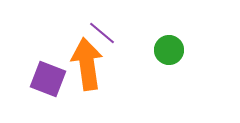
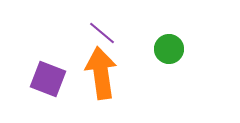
green circle: moved 1 px up
orange arrow: moved 14 px right, 9 px down
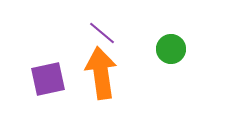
green circle: moved 2 px right
purple square: rotated 33 degrees counterclockwise
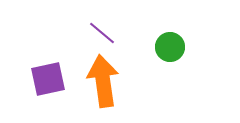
green circle: moved 1 px left, 2 px up
orange arrow: moved 2 px right, 8 px down
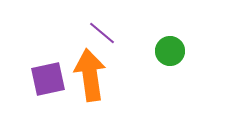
green circle: moved 4 px down
orange arrow: moved 13 px left, 6 px up
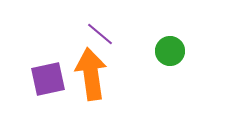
purple line: moved 2 px left, 1 px down
orange arrow: moved 1 px right, 1 px up
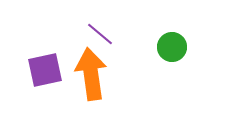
green circle: moved 2 px right, 4 px up
purple square: moved 3 px left, 9 px up
